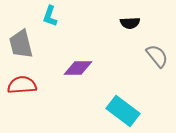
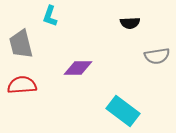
gray semicircle: rotated 120 degrees clockwise
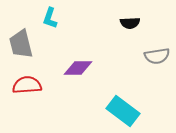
cyan L-shape: moved 2 px down
red semicircle: moved 5 px right
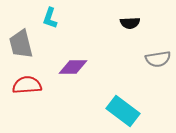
gray semicircle: moved 1 px right, 3 px down
purple diamond: moved 5 px left, 1 px up
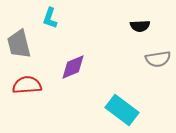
black semicircle: moved 10 px right, 3 px down
gray trapezoid: moved 2 px left
purple diamond: rotated 24 degrees counterclockwise
cyan rectangle: moved 1 px left, 1 px up
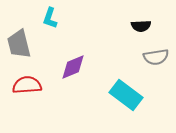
black semicircle: moved 1 px right
gray semicircle: moved 2 px left, 2 px up
cyan rectangle: moved 4 px right, 15 px up
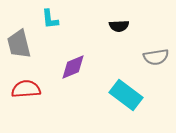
cyan L-shape: moved 1 px down; rotated 25 degrees counterclockwise
black semicircle: moved 22 px left
red semicircle: moved 1 px left, 4 px down
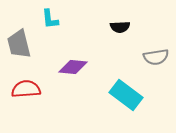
black semicircle: moved 1 px right, 1 px down
purple diamond: rotated 28 degrees clockwise
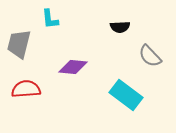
gray trapezoid: rotated 28 degrees clockwise
gray semicircle: moved 6 px left, 1 px up; rotated 55 degrees clockwise
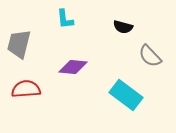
cyan L-shape: moved 15 px right
black semicircle: moved 3 px right; rotated 18 degrees clockwise
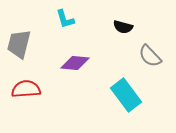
cyan L-shape: rotated 10 degrees counterclockwise
purple diamond: moved 2 px right, 4 px up
cyan rectangle: rotated 16 degrees clockwise
